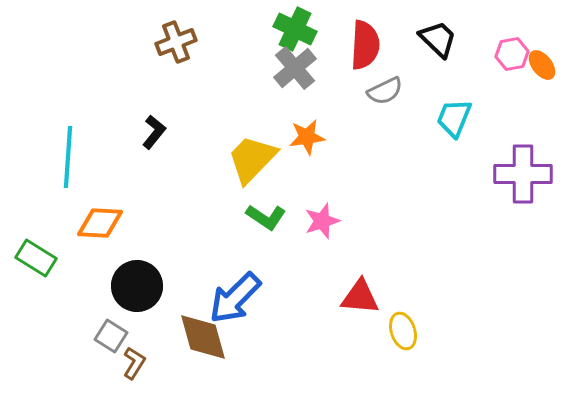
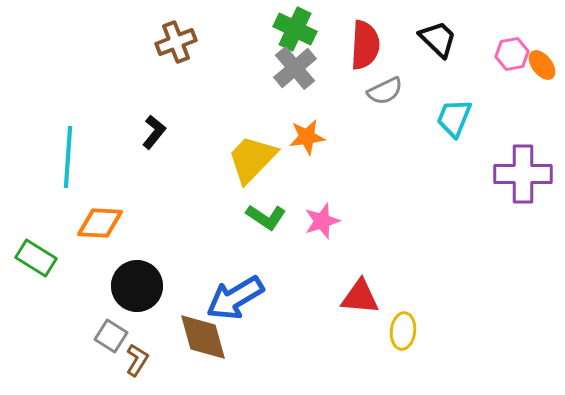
blue arrow: rotated 14 degrees clockwise
yellow ellipse: rotated 24 degrees clockwise
brown L-shape: moved 3 px right, 3 px up
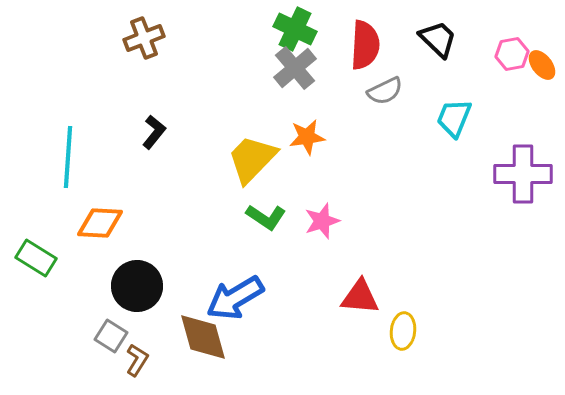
brown cross: moved 32 px left, 4 px up
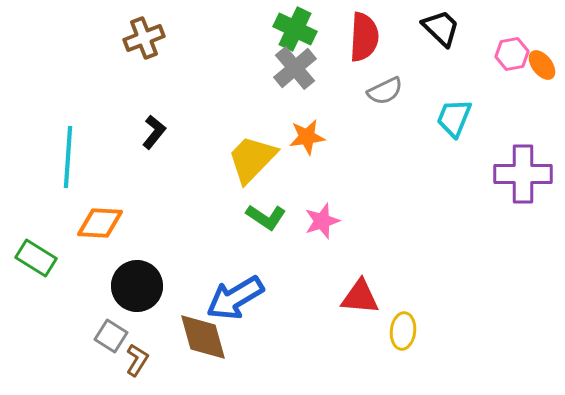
black trapezoid: moved 3 px right, 11 px up
red semicircle: moved 1 px left, 8 px up
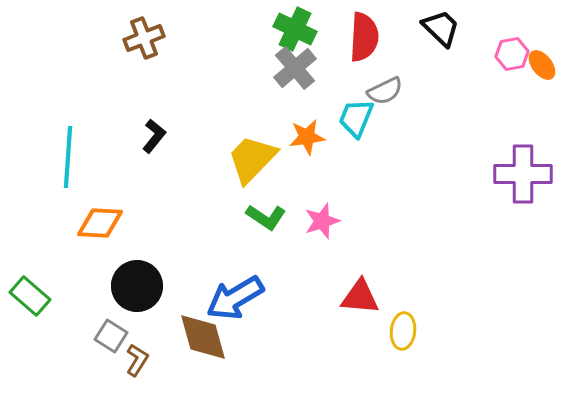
cyan trapezoid: moved 98 px left
black L-shape: moved 4 px down
green rectangle: moved 6 px left, 38 px down; rotated 9 degrees clockwise
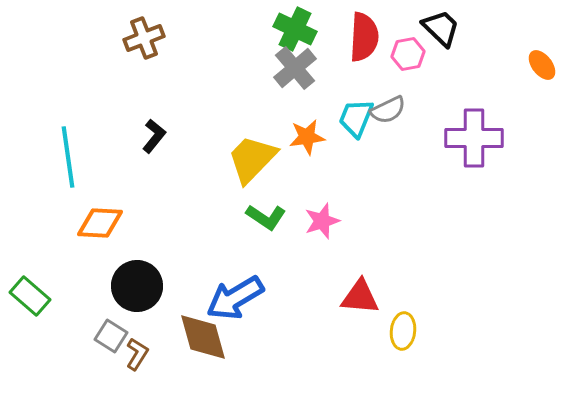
pink hexagon: moved 104 px left
gray semicircle: moved 3 px right, 19 px down
cyan line: rotated 12 degrees counterclockwise
purple cross: moved 49 px left, 36 px up
brown L-shape: moved 6 px up
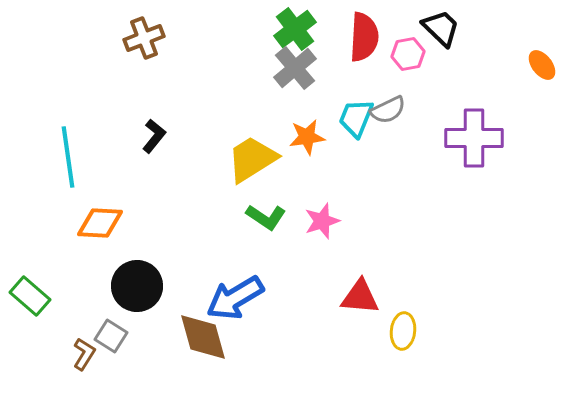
green cross: rotated 27 degrees clockwise
yellow trapezoid: rotated 14 degrees clockwise
brown L-shape: moved 53 px left
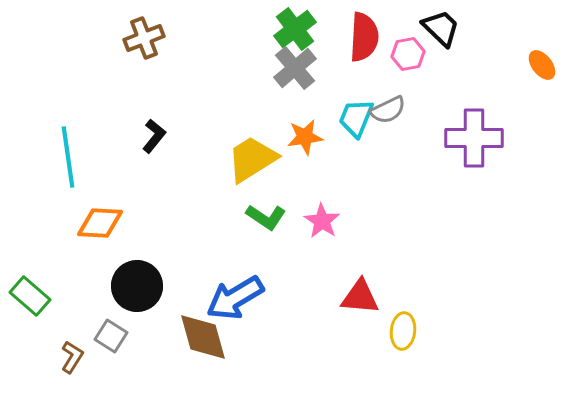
orange star: moved 2 px left
pink star: rotated 21 degrees counterclockwise
brown L-shape: moved 12 px left, 3 px down
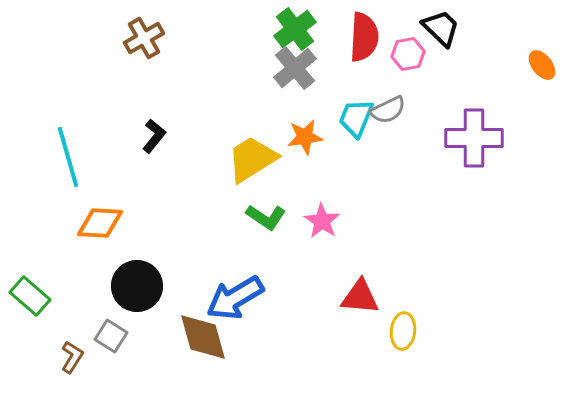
brown cross: rotated 9 degrees counterclockwise
cyan line: rotated 8 degrees counterclockwise
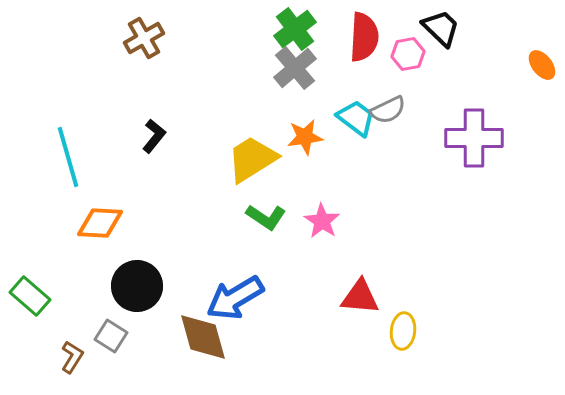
cyan trapezoid: rotated 105 degrees clockwise
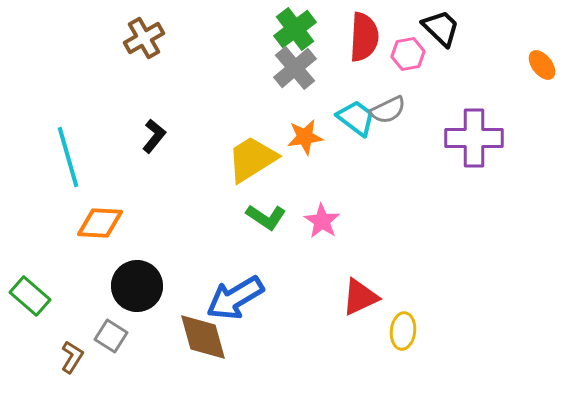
red triangle: rotated 30 degrees counterclockwise
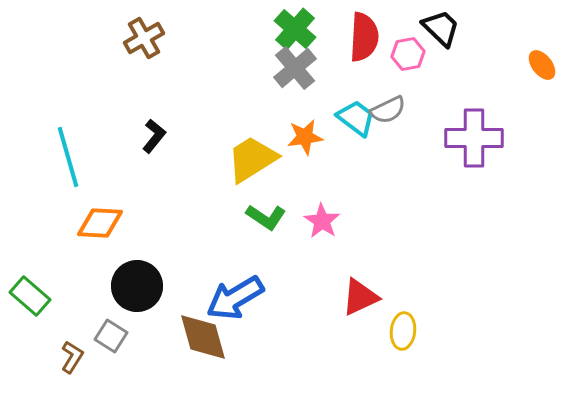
green cross: rotated 12 degrees counterclockwise
